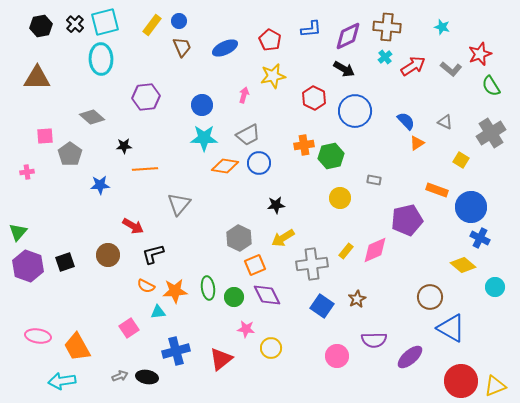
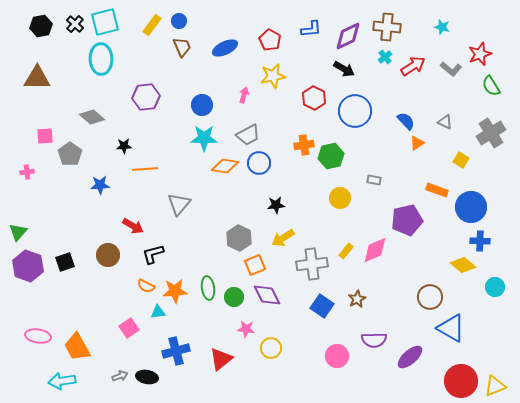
blue cross at (480, 238): moved 3 px down; rotated 24 degrees counterclockwise
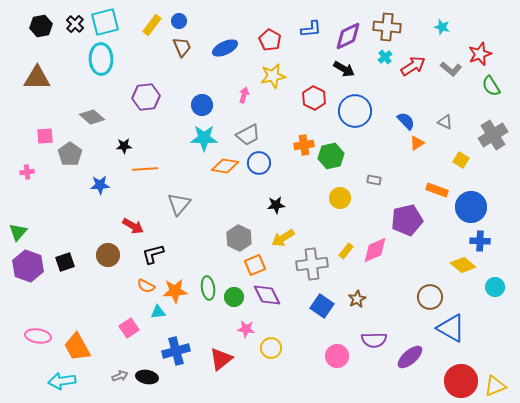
gray cross at (491, 133): moved 2 px right, 2 px down
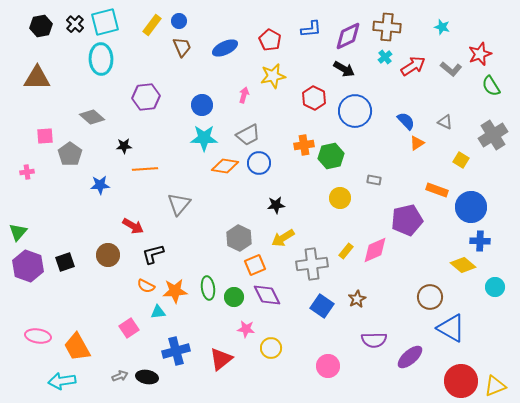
pink circle at (337, 356): moved 9 px left, 10 px down
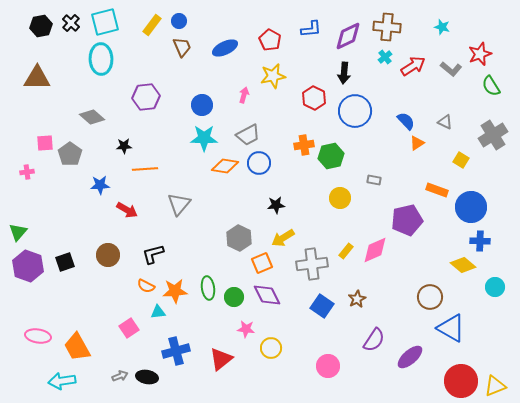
black cross at (75, 24): moved 4 px left, 1 px up
black arrow at (344, 69): moved 4 px down; rotated 65 degrees clockwise
pink square at (45, 136): moved 7 px down
red arrow at (133, 226): moved 6 px left, 16 px up
orange square at (255, 265): moved 7 px right, 2 px up
purple semicircle at (374, 340): rotated 55 degrees counterclockwise
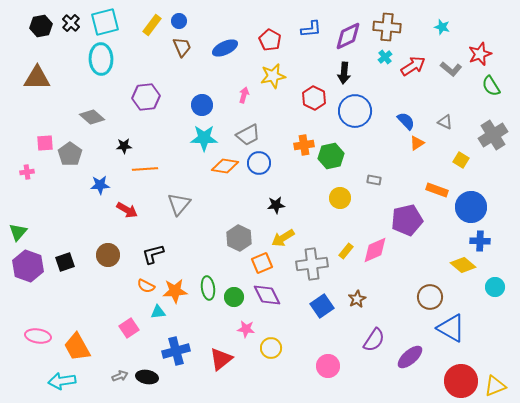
blue square at (322, 306): rotated 20 degrees clockwise
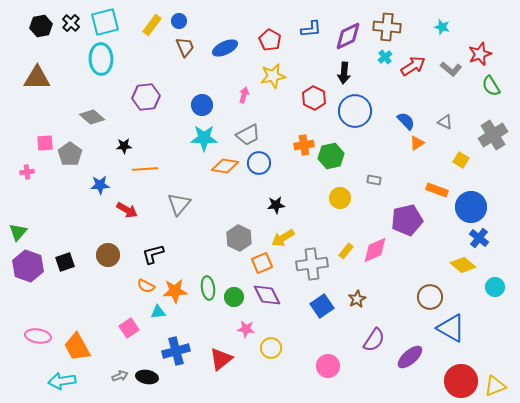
brown trapezoid at (182, 47): moved 3 px right
blue cross at (480, 241): moved 1 px left, 3 px up; rotated 36 degrees clockwise
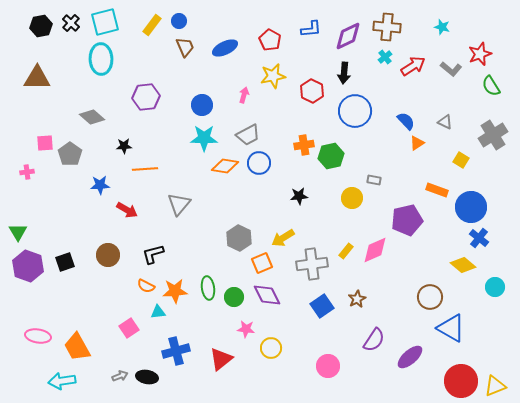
red hexagon at (314, 98): moved 2 px left, 7 px up
yellow circle at (340, 198): moved 12 px right
black star at (276, 205): moved 23 px right, 9 px up
green triangle at (18, 232): rotated 12 degrees counterclockwise
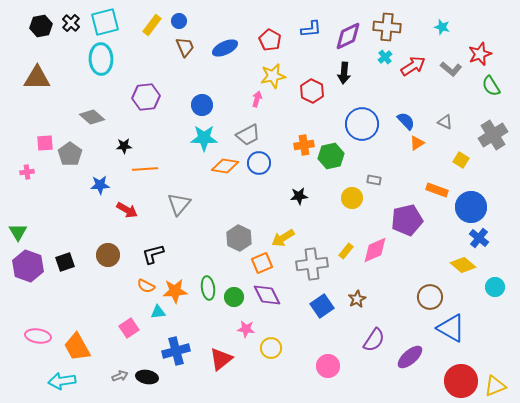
pink arrow at (244, 95): moved 13 px right, 4 px down
blue circle at (355, 111): moved 7 px right, 13 px down
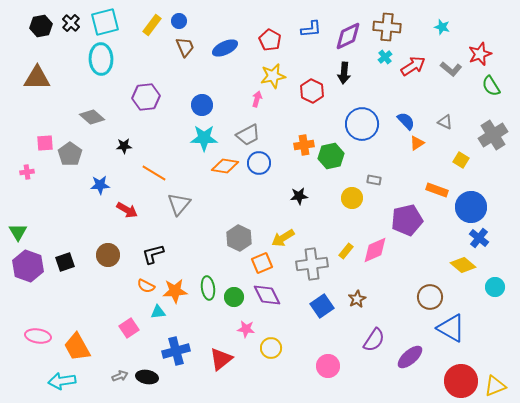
orange line at (145, 169): moved 9 px right, 4 px down; rotated 35 degrees clockwise
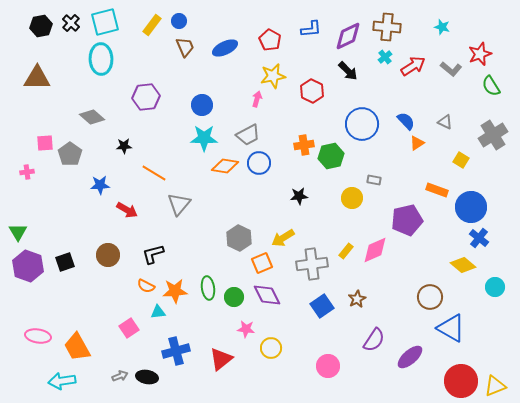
black arrow at (344, 73): moved 4 px right, 2 px up; rotated 50 degrees counterclockwise
